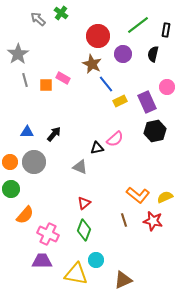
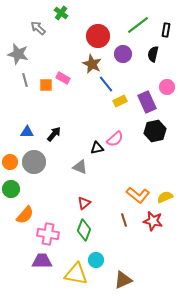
gray arrow: moved 9 px down
gray star: rotated 25 degrees counterclockwise
pink cross: rotated 15 degrees counterclockwise
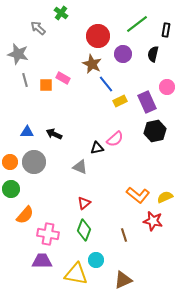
green line: moved 1 px left, 1 px up
black arrow: rotated 105 degrees counterclockwise
brown line: moved 15 px down
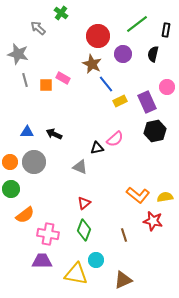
yellow semicircle: rotated 14 degrees clockwise
orange semicircle: rotated 12 degrees clockwise
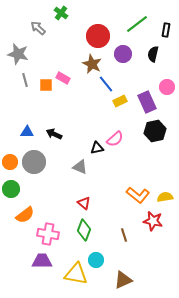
red triangle: rotated 40 degrees counterclockwise
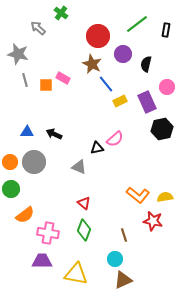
black semicircle: moved 7 px left, 10 px down
black hexagon: moved 7 px right, 2 px up
gray triangle: moved 1 px left
pink cross: moved 1 px up
cyan circle: moved 19 px right, 1 px up
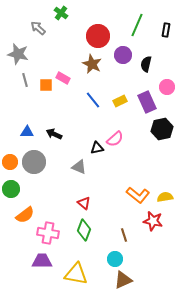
green line: moved 1 px down; rotated 30 degrees counterclockwise
purple circle: moved 1 px down
blue line: moved 13 px left, 16 px down
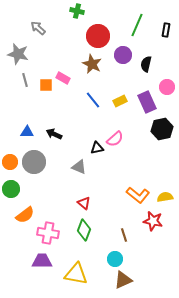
green cross: moved 16 px right, 2 px up; rotated 24 degrees counterclockwise
